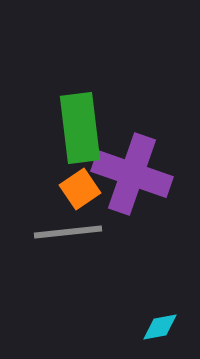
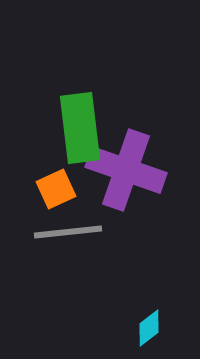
purple cross: moved 6 px left, 4 px up
orange square: moved 24 px left; rotated 9 degrees clockwise
cyan diamond: moved 11 px left, 1 px down; rotated 27 degrees counterclockwise
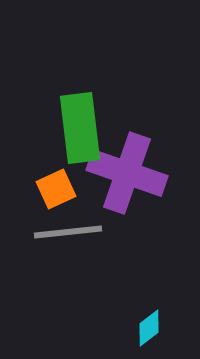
purple cross: moved 1 px right, 3 px down
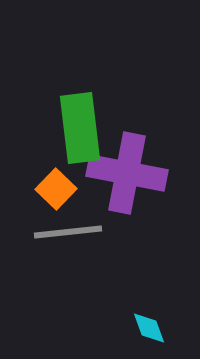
purple cross: rotated 8 degrees counterclockwise
orange square: rotated 21 degrees counterclockwise
cyan diamond: rotated 72 degrees counterclockwise
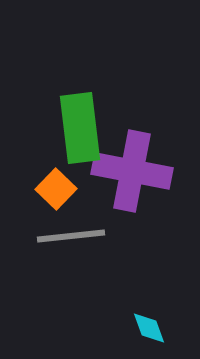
purple cross: moved 5 px right, 2 px up
gray line: moved 3 px right, 4 px down
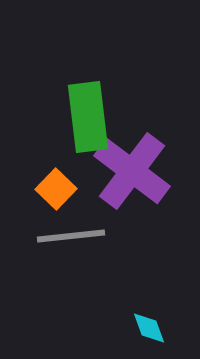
green rectangle: moved 8 px right, 11 px up
purple cross: rotated 26 degrees clockwise
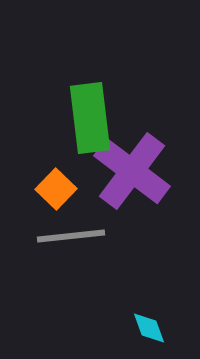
green rectangle: moved 2 px right, 1 px down
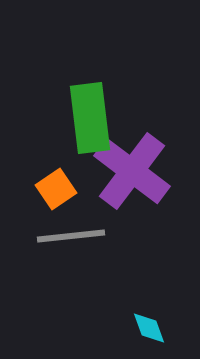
orange square: rotated 12 degrees clockwise
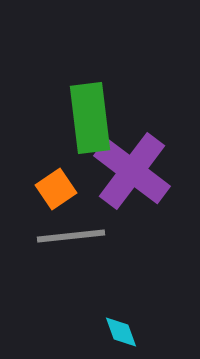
cyan diamond: moved 28 px left, 4 px down
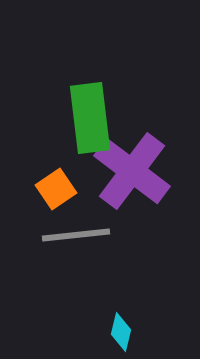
gray line: moved 5 px right, 1 px up
cyan diamond: rotated 33 degrees clockwise
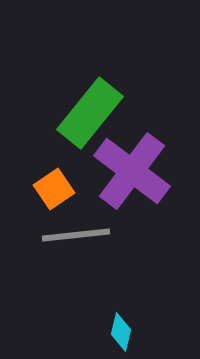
green rectangle: moved 5 px up; rotated 46 degrees clockwise
orange square: moved 2 px left
